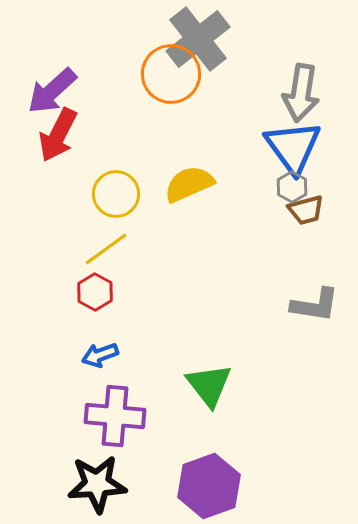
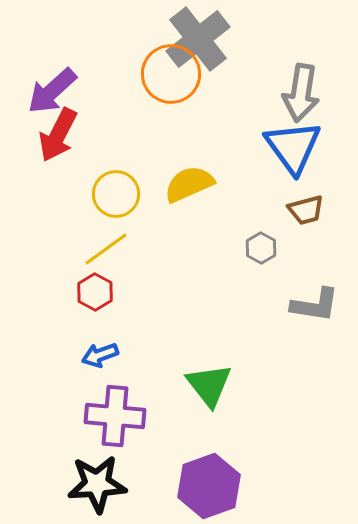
gray hexagon: moved 31 px left, 61 px down
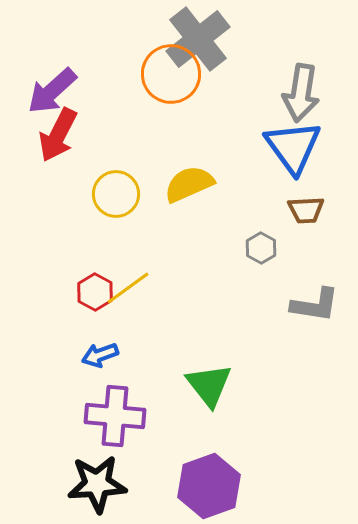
brown trapezoid: rotated 12 degrees clockwise
yellow line: moved 22 px right, 39 px down
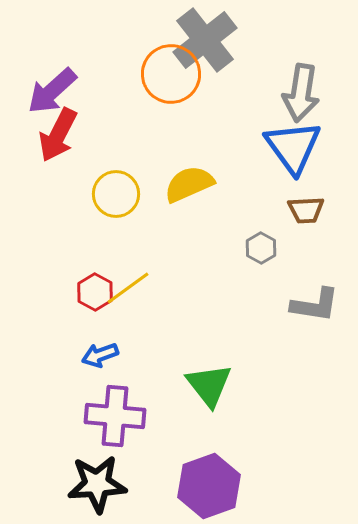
gray cross: moved 7 px right, 1 px down
